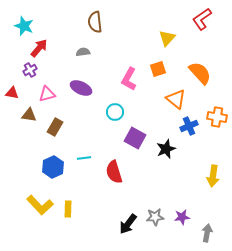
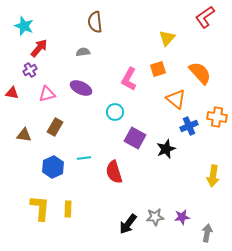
red L-shape: moved 3 px right, 2 px up
brown triangle: moved 5 px left, 20 px down
yellow L-shape: moved 3 px down; rotated 132 degrees counterclockwise
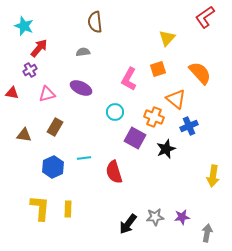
orange cross: moved 63 px left; rotated 12 degrees clockwise
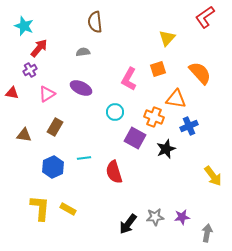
pink triangle: rotated 18 degrees counterclockwise
orange triangle: rotated 30 degrees counterclockwise
yellow arrow: rotated 45 degrees counterclockwise
yellow rectangle: rotated 63 degrees counterclockwise
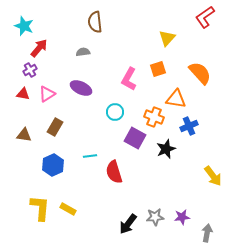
red triangle: moved 11 px right, 1 px down
cyan line: moved 6 px right, 2 px up
blue hexagon: moved 2 px up
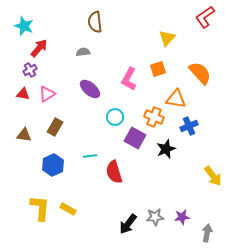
purple ellipse: moved 9 px right, 1 px down; rotated 15 degrees clockwise
cyan circle: moved 5 px down
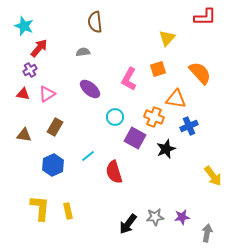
red L-shape: rotated 145 degrees counterclockwise
cyan line: moved 2 px left; rotated 32 degrees counterclockwise
yellow rectangle: moved 2 px down; rotated 49 degrees clockwise
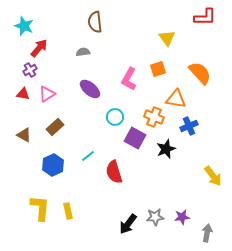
yellow triangle: rotated 18 degrees counterclockwise
brown rectangle: rotated 18 degrees clockwise
brown triangle: rotated 21 degrees clockwise
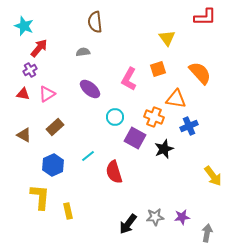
black star: moved 2 px left
yellow L-shape: moved 11 px up
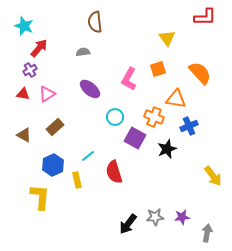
black star: moved 3 px right
yellow rectangle: moved 9 px right, 31 px up
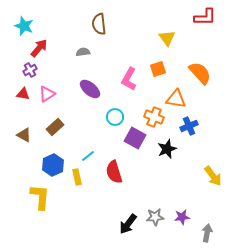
brown semicircle: moved 4 px right, 2 px down
yellow rectangle: moved 3 px up
